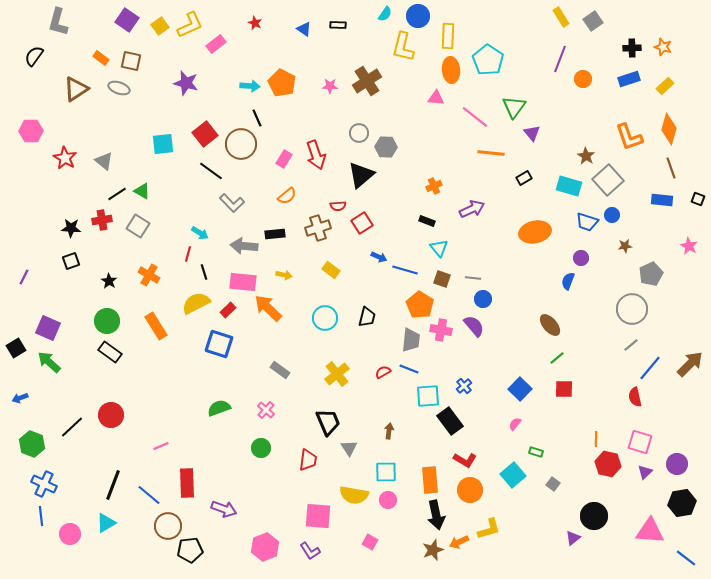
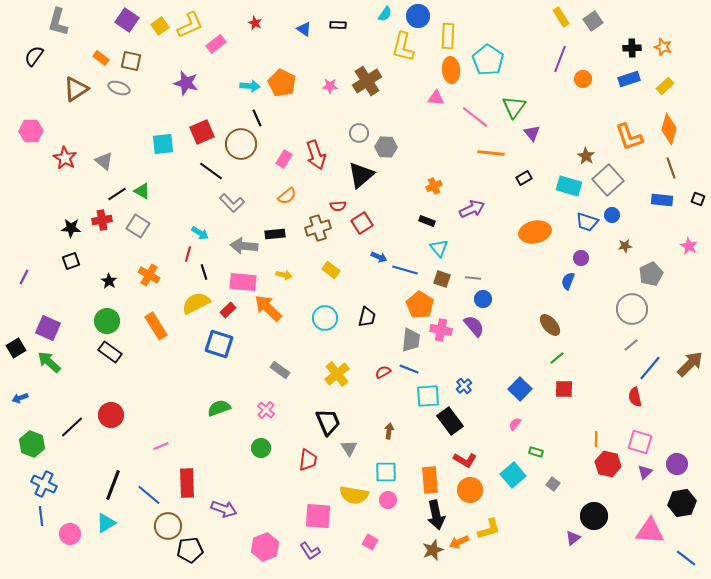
red square at (205, 134): moved 3 px left, 2 px up; rotated 15 degrees clockwise
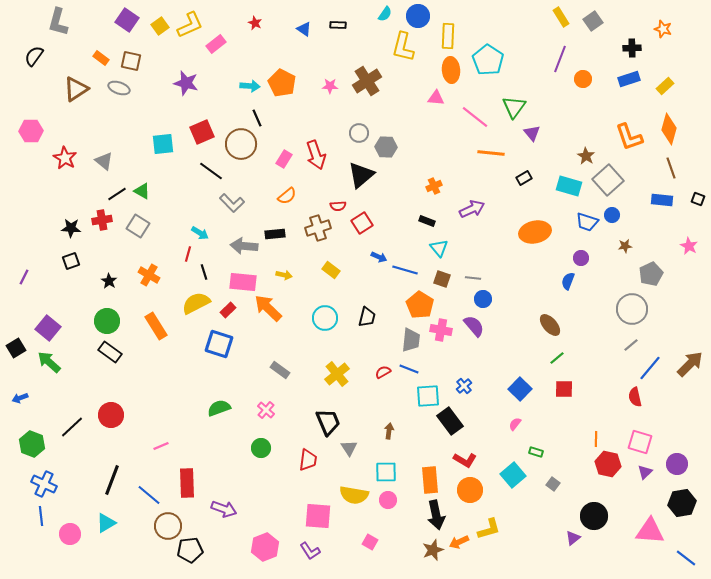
orange star at (663, 47): moved 18 px up
purple square at (48, 328): rotated 15 degrees clockwise
black line at (113, 485): moved 1 px left, 5 px up
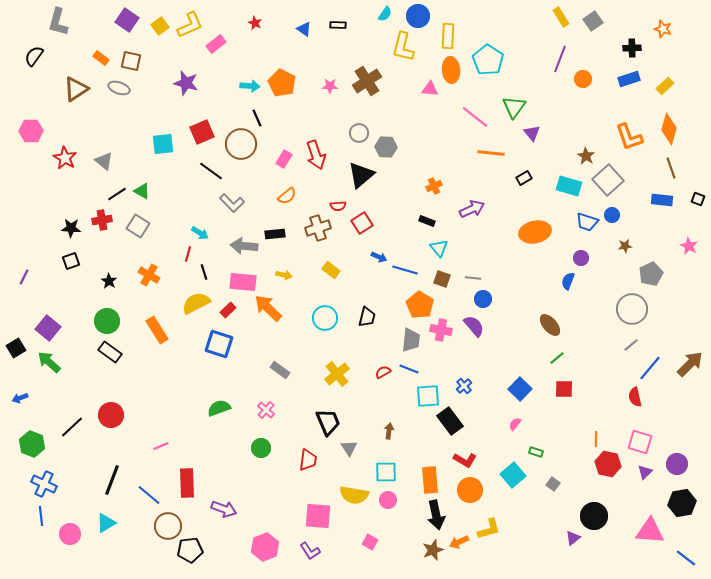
pink triangle at (436, 98): moved 6 px left, 9 px up
orange rectangle at (156, 326): moved 1 px right, 4 px down
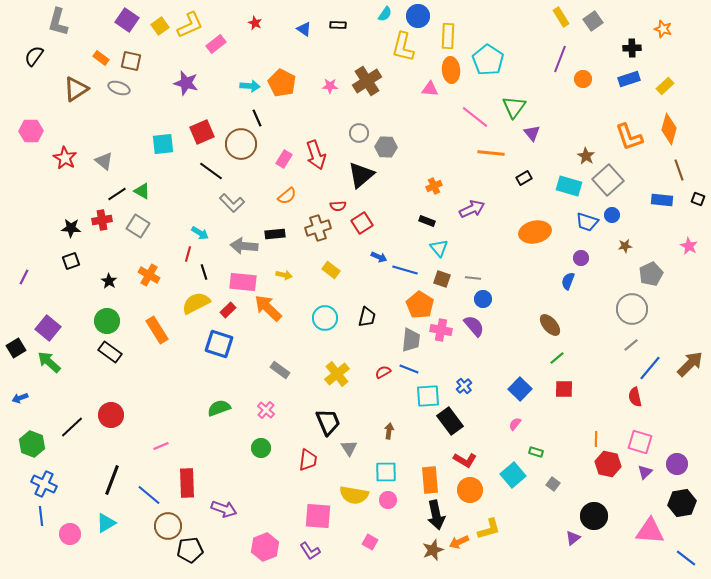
brown line at (671, 168): moved 8 px right, 2 px down
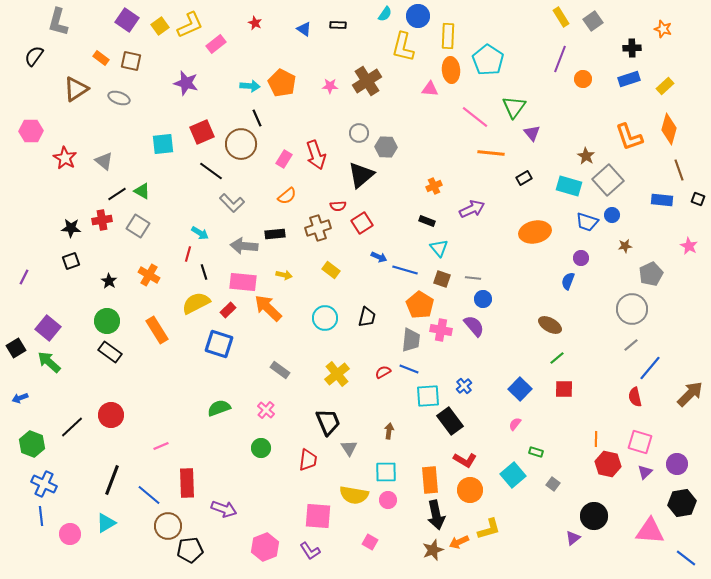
gray ellipse at (119, 88): moved 10 px down
brown ellipse at (550, 325): rotated 20 degrees counterclockwise
brown arrow at (690, 364): moved 30 px down
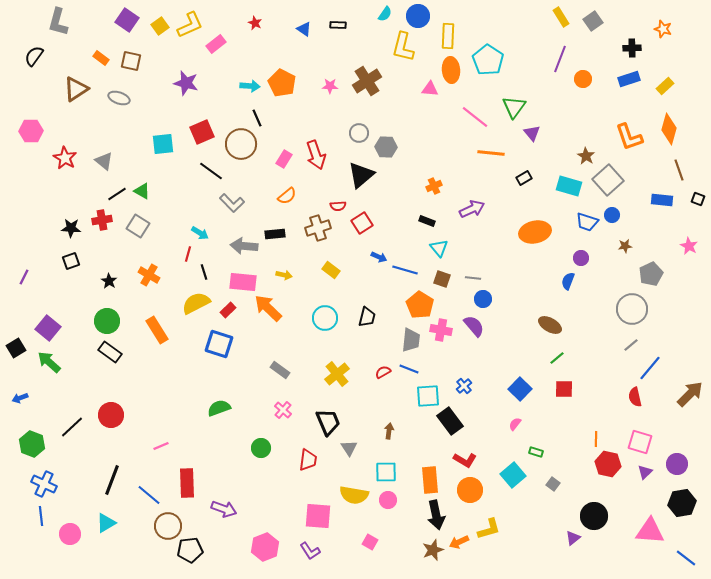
pink cross at (266, 410): moved 17 px right
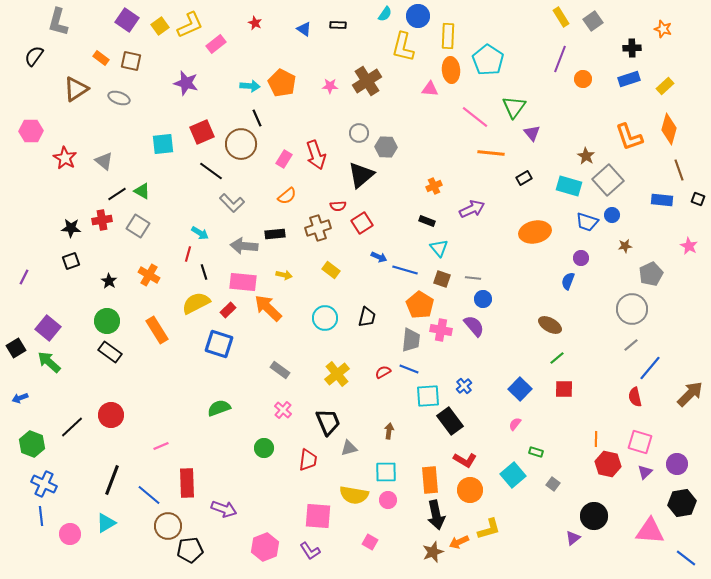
green circle at (261, 448): moved 3 px right
gray triangle at (349, 448): rotated 48 degrees clockwise
brown star at (433, 550): moved 2 px down
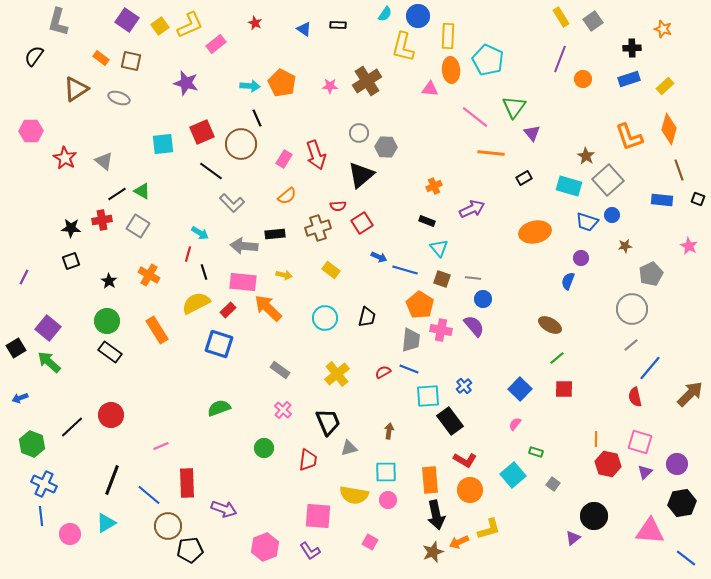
cyan pentagon at (488, 60): rotated 8 degrees counterclockwise
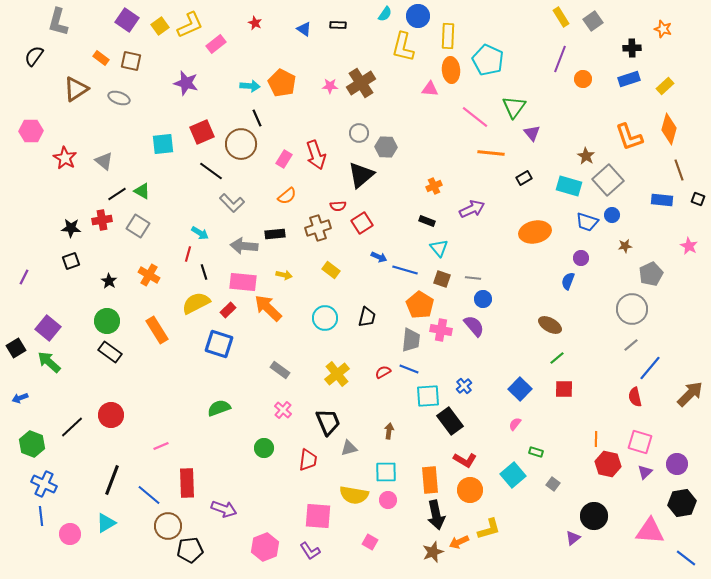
brown cross at (367, 81): moved 6 px left, 2 px down
